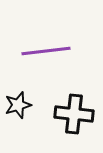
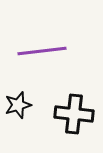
purple line: moved 4 px left
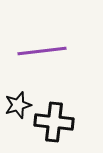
black cross: moved 20 px left, 8 px down
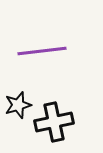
black cross: rotated 18 degrees counterclockwise
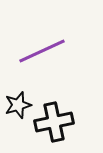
purple line: rotated 18 degrees counterclockwise
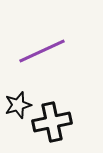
black cross: moved 2 px left
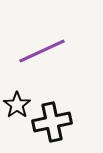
black star: moved 1 px left; rotated 20 degrees counterclockwise
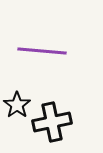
purple line: rotated 30 degrees clockwise
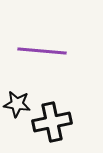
black star: moved 1 px up; rotated 28 degrees counterclockwise
